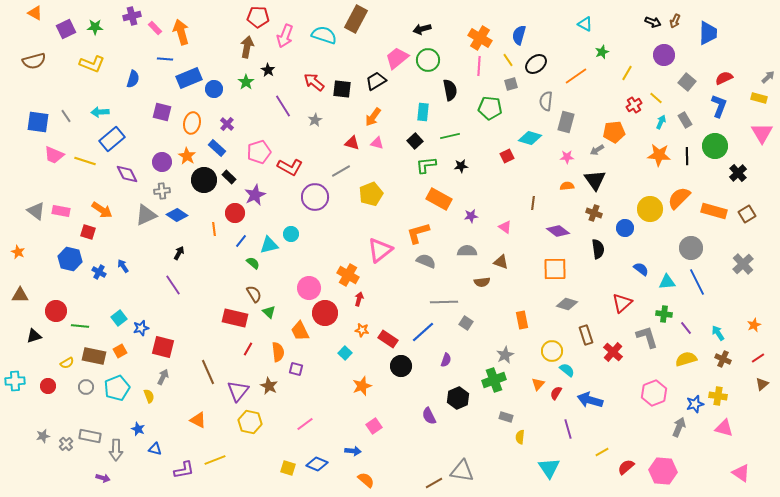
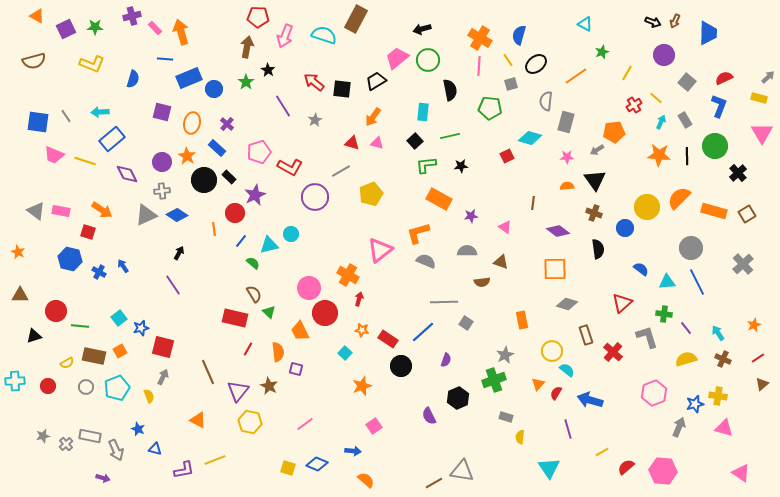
orange triangle at (35, 13): moved 2 px right, 3 px down
yellow circle at (650, 209): moved 3 px left, 2 px up
gray arrow at (116, 450): rotated 25 degrees counterclockwise
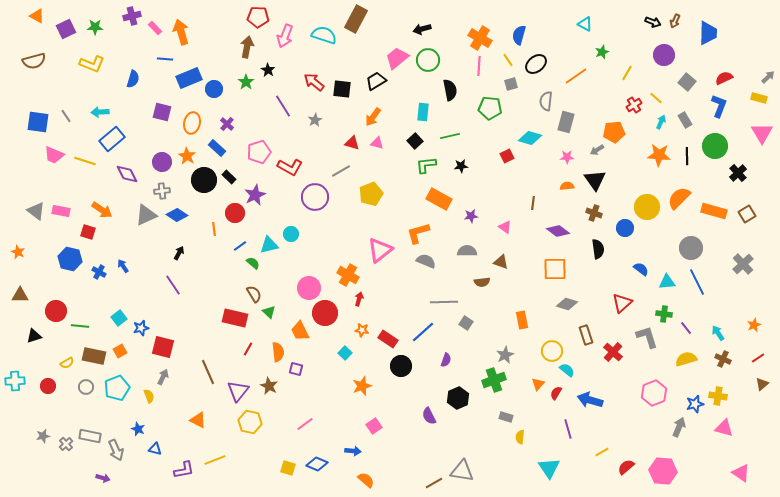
blue line at (241, 241): moved 1 px left, 5 px down; rotated 16 degrees clockwise
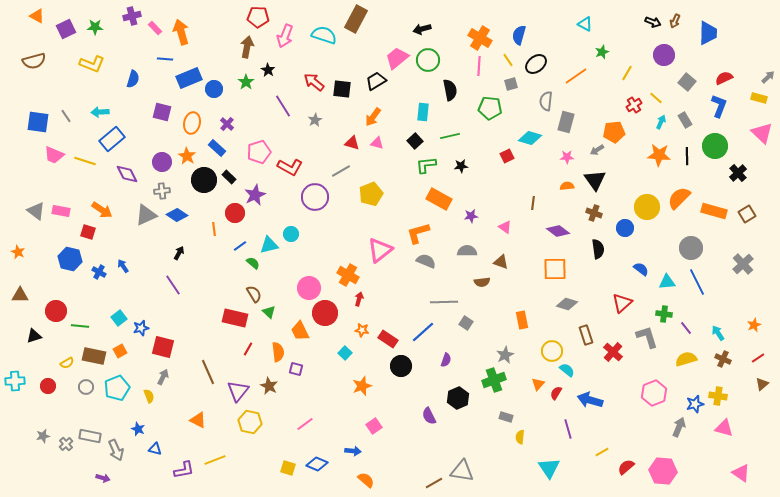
pink triangle at (762, 133): rotated 15 degrees counterclockwise
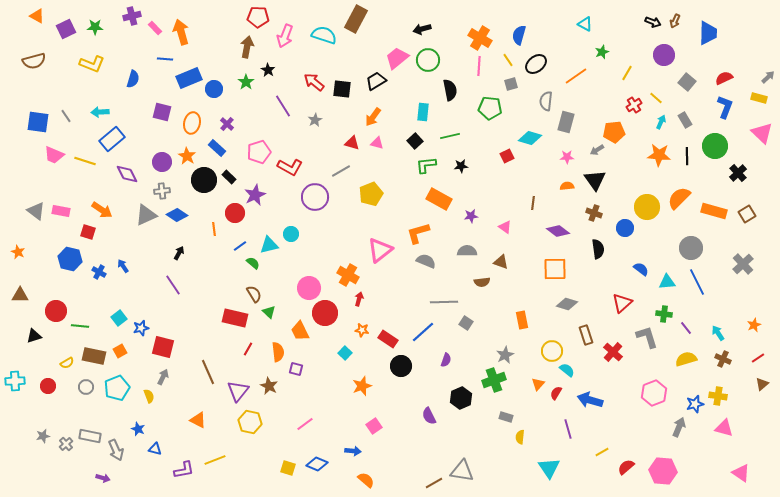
blue L-shape at (719, 106): moved 6 px right, 1 px down
black hexagon at (458, 398): moved 3 px right
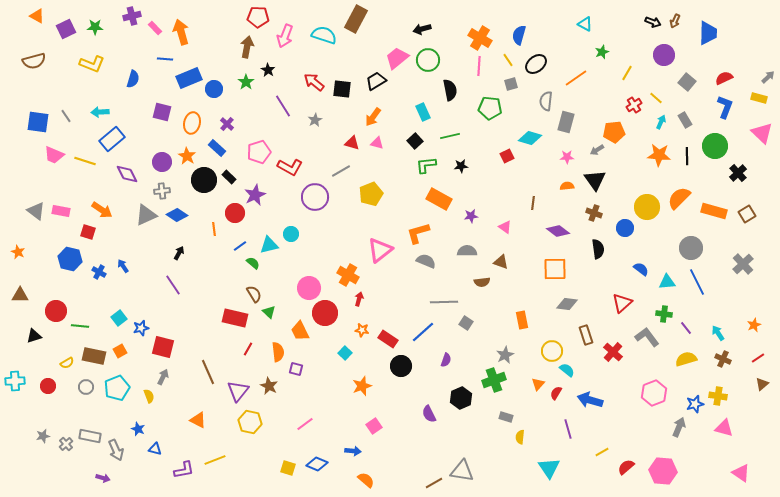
orange line at (576, 76): moved 2 px down
cyan rectangle at (423, 112): rotated 30 degrees counterclockwise
gray diamond at (567, 304): rotated 10 degrees counterclockwise
gray L-shape at (647, 337): rotated 20 degrees counterclockwise
purple semicircle at (429, 416): moved 2 px up
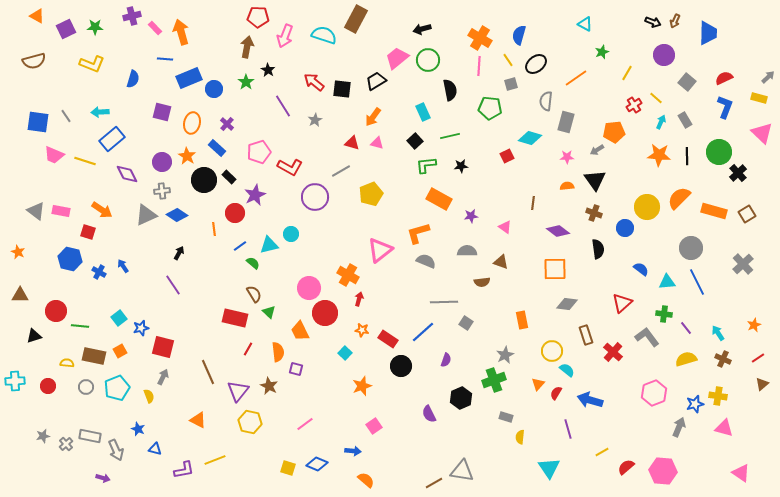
green circle at (715, 146): moved 4 px right, 6 px down
yellow semicircle at (67, 363): rotated 144 degrees counterclockwise
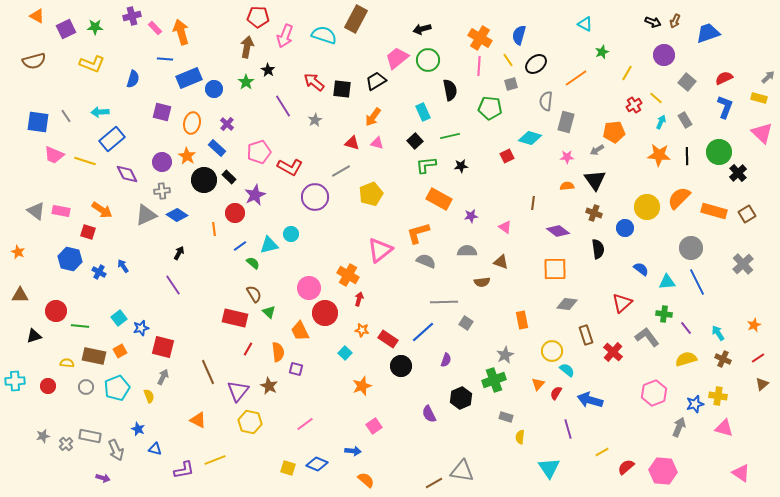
blue trapezoid at (708, 33): rotated 110 degrees counterclockwise
